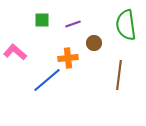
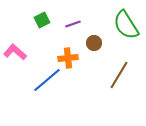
green square: rotated 28 degrees counterclockwise
green semicircle: rotated 24 degrees counterclockwise
brown line: rotated 24 degrees clockwise
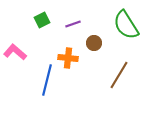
orange cross: rotated 12 degrees clockwise
blue line: rotated 36 degrees counterclockwise
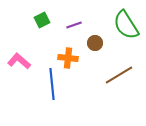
purple line: moved 1 px right, 1 px down
brown circle: moved 1 px right
pink L-shape: moved 4 px right, 9 px down
brown line: rotated 28 degrees clockwise
blue line: moved 5 px right, 4 px down; rotated 20 degrees counterclockwise
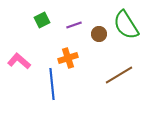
brown circle: moved 4 px right, 9 px up
orange cross: rotated 24 degrees counterclockwise
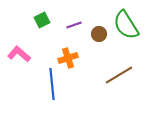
pink L-shape: moved 7 px up
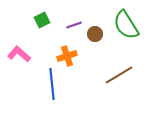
brown circle: moved 4 px left
orange cross: moved 1 px left, 2 px up
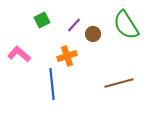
purple line: rotated 28 degrees counterclockwise
brown circle: moved 2 px left
brown line: moved 8 px down; rotated 16 degrees clockwise
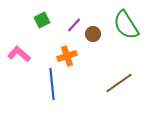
brown line: rotated 20 degrees counterclockwise
